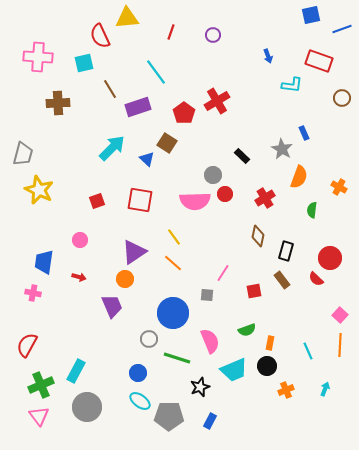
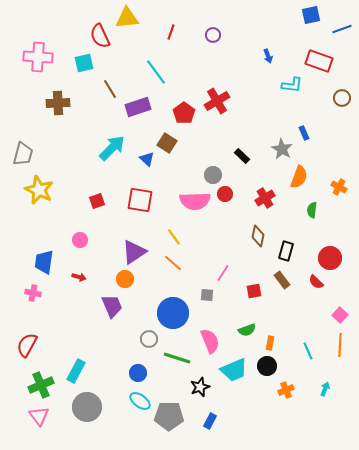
red semicircle at (316, 279): moved 3 px down
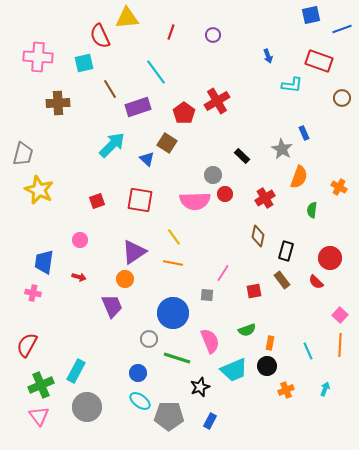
cyan arrow at (112, 148): moved 3 px up
orange line at (173, 263): rotated 30 degrees counterclockwise
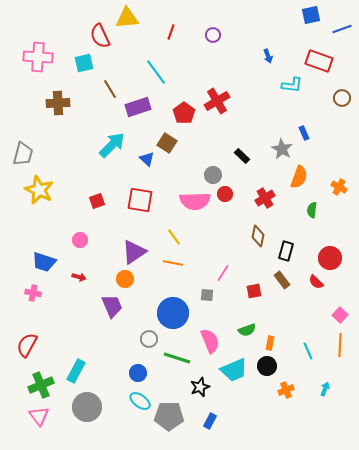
blue trapezoid at (44, 262): rotated 80 degrees counterclockwise
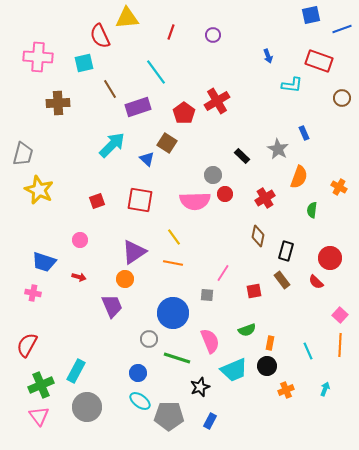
gray star at (282, 149): moved 4 px left
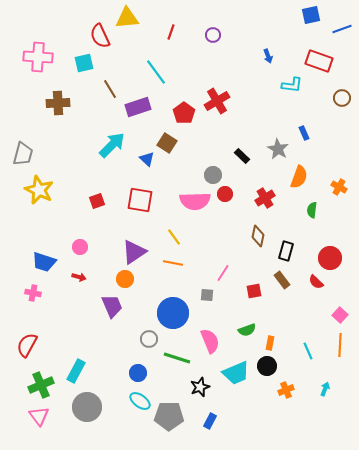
pink circle at (80, 240): moved 7 px down
cyan trapezoid at (234, 370): moved 2 px right, 3 px down
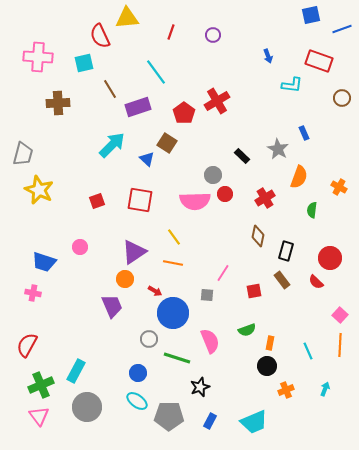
red arrow at (79, 277): moved 76 px right, 14 px down; rotated 16 degrees clockwise
cyan trapezoid at (236, 373): moved 18 px right, 49 px down
cyan ellipse at (140, 401): moved 3 px left
